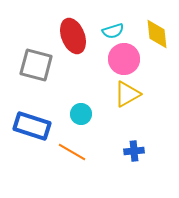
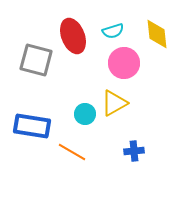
pink circle: moved 4 px down
gray square: moved 5 px up
yellow triangle: moved 13 px left, 9 px down
cyan circle: moved 4 px right
blue rectangle: rotated 9 degrees counterclockwise
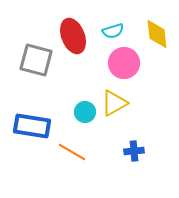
cyan circle: moved 2 px up
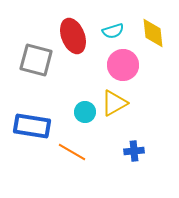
yellow diamond: moved 4 px left, 1 px up
pink circle: moved 1 px left, 2 px down
